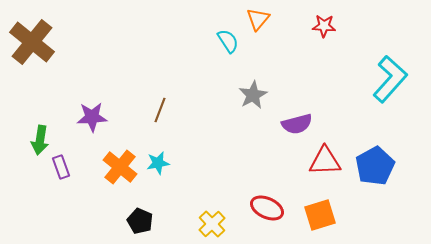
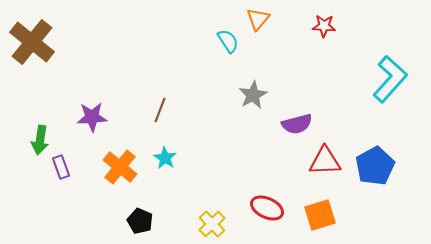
cyan star: moved 7 px right, 5 px up; rotated 30 degrees counterclockwise
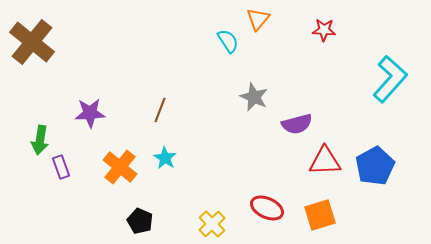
red star: moved 4 px down
gray star: moved 1 px right, 2 px down; rotated 20 degrees counterclockwise
purple star: moved 2 px left, 4 px up
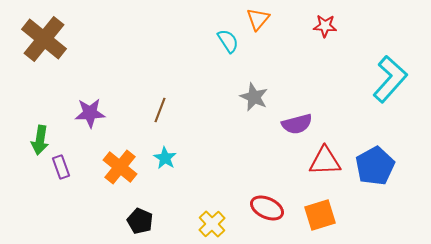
red star: moved 1 px right, 4 px up
brown cross: moved 12 px right, 3 px up
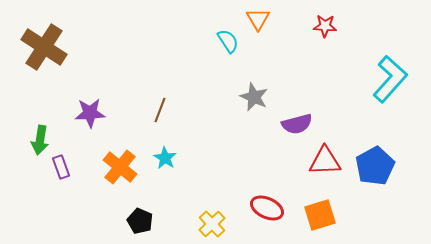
orange triangle: rotated 10 degrees counterclockwise
brown cross: moved 8 px down; rotated 6 degrees counterclockwise
